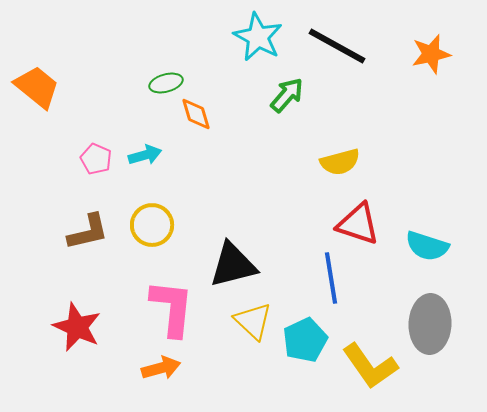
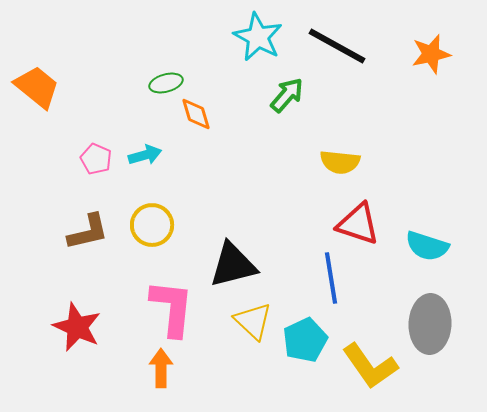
yellow semicircle: rotated 21 degrees clockwise
orange arrow: rotated 75 degrees counterclockwise
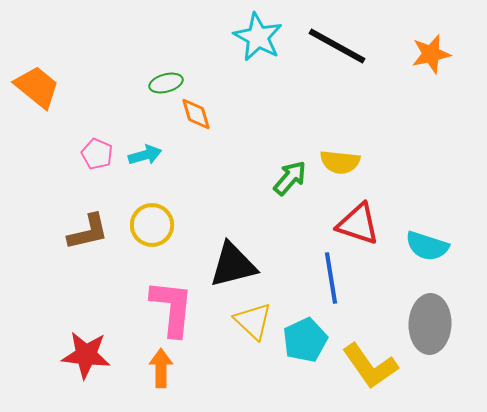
green arrow: moved 3 px right, 83 px down
pink pentagon: moved 1 px right, 5 px up
red star: moved 9 px right, 28 px down; rotated 18 degrees counterclockwise
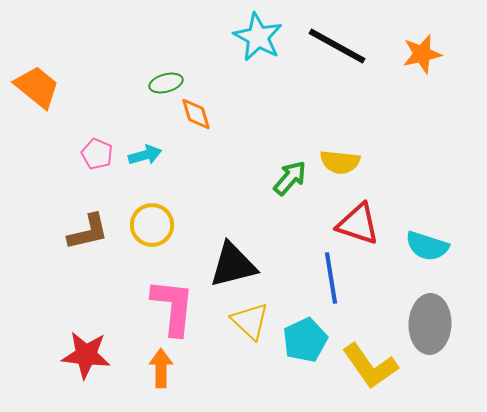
orange star: moved 9 px left
pink L-shape: moved 1 px right, 1 px up
yellow triangle: moved 3 px left
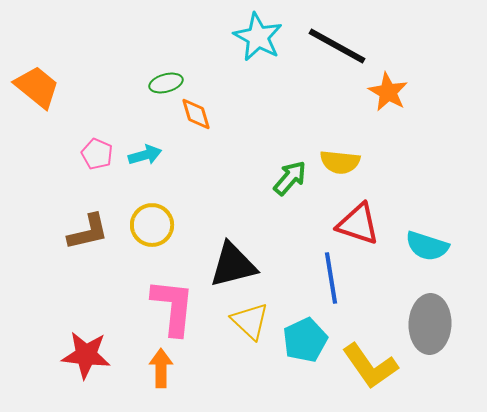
orange star: moved 34 px left, 38 px down; rotated 30 degrees counterclockwise
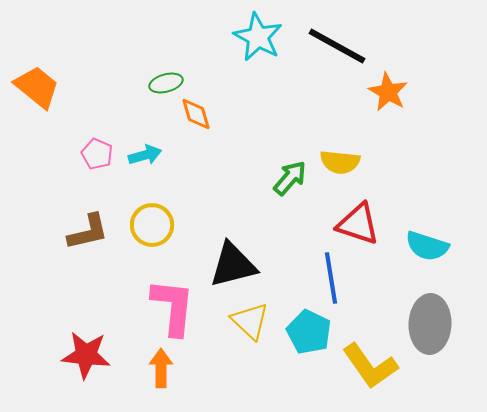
cyan pentagon: moved 4 px right, 8 px up; rotated 21 degrees counterclockwise
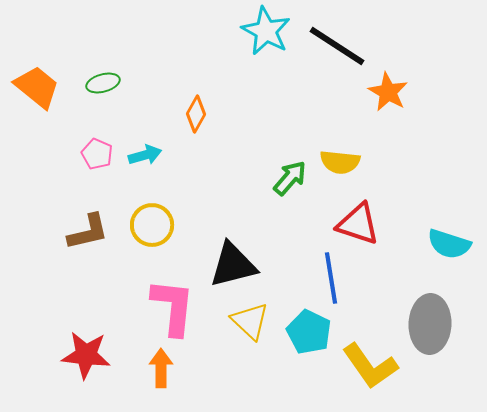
cyan star: moved 8 px right, 6 px up
black line: rotated 4 degrees clockwise
green ellipse: moved 63 px left
orange diamond: rotated 45 degrees clockwise
cyan semicircle: moved 22 px right, 2 px up
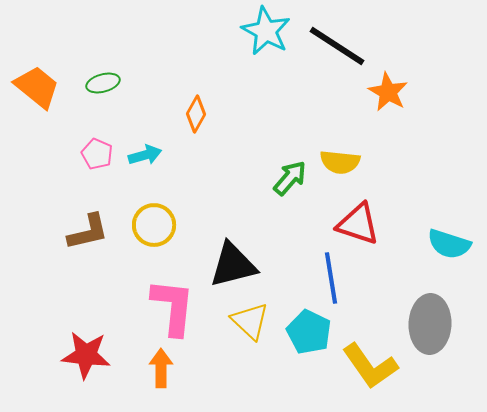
yellow circle: moved 2 px right
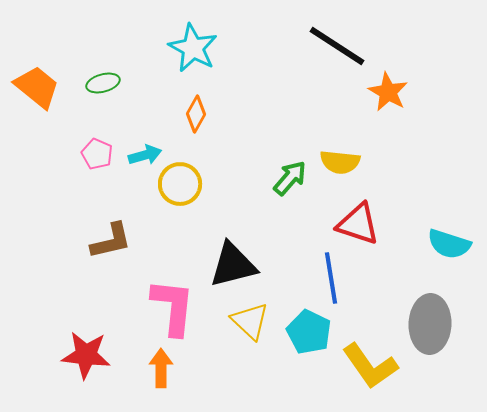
cyan star: moved 73 px left, 17 px down
yellow circle: moved 26 px right, 41 px up
brown L-shape: moved 23 px right, 9 px down
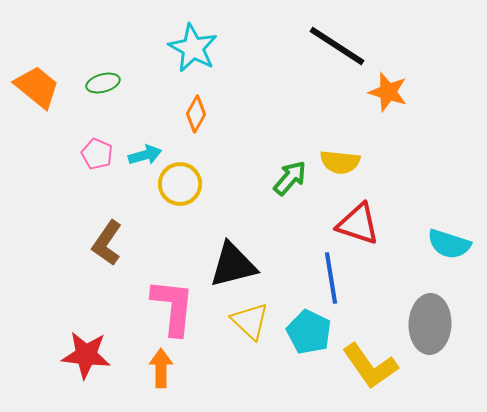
orange star: rotated 12 degrees counterclockwise
brown L-shape: moved 4 px left, 2 px down; rotated 138 degrees clockwise
